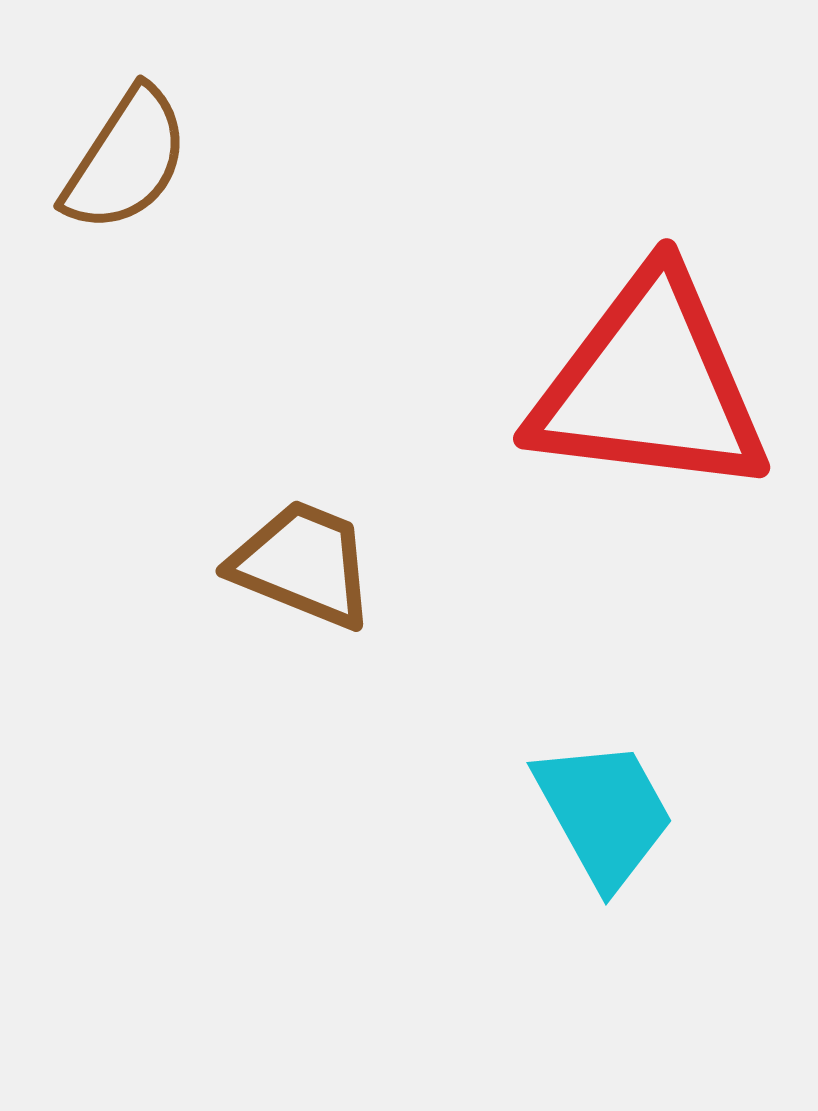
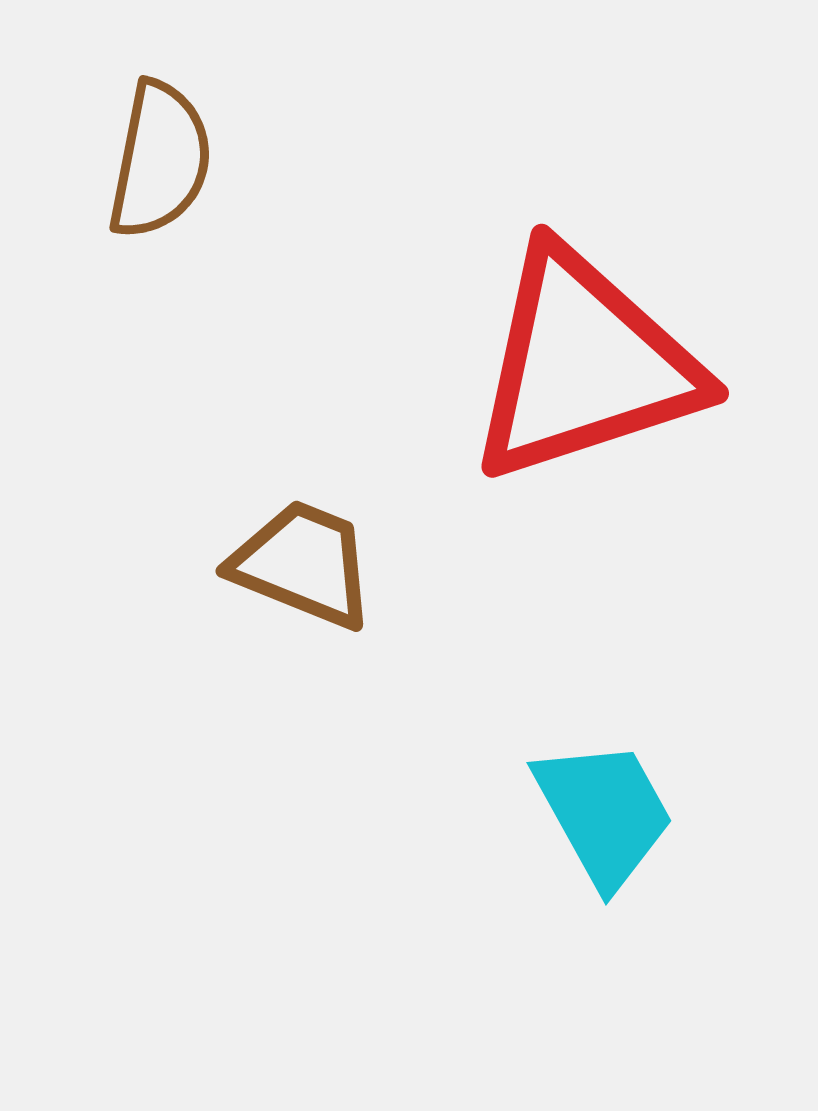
brown semicircle: moved 34 px right; rotated 22 degrees counterclockwise
red triangle: moved 66 px left, 20 px up; rotated 25 degrees counterclockwise
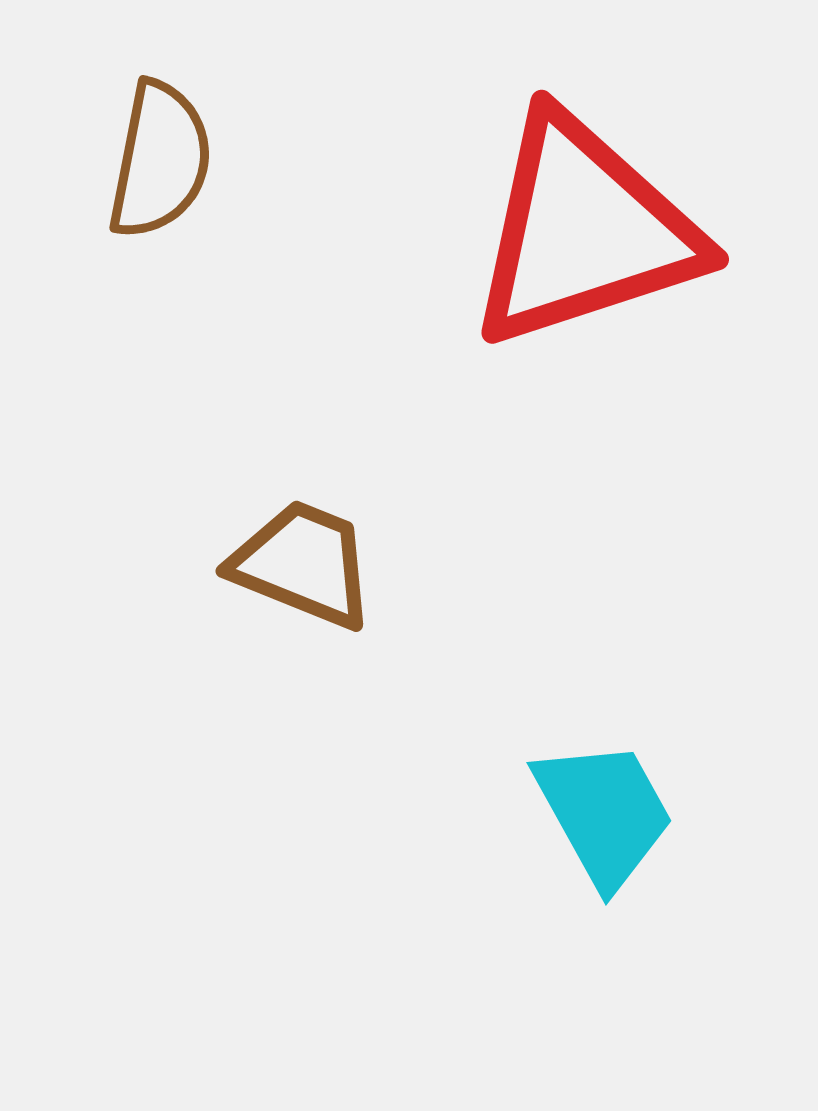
red triangle: moved 134 px up
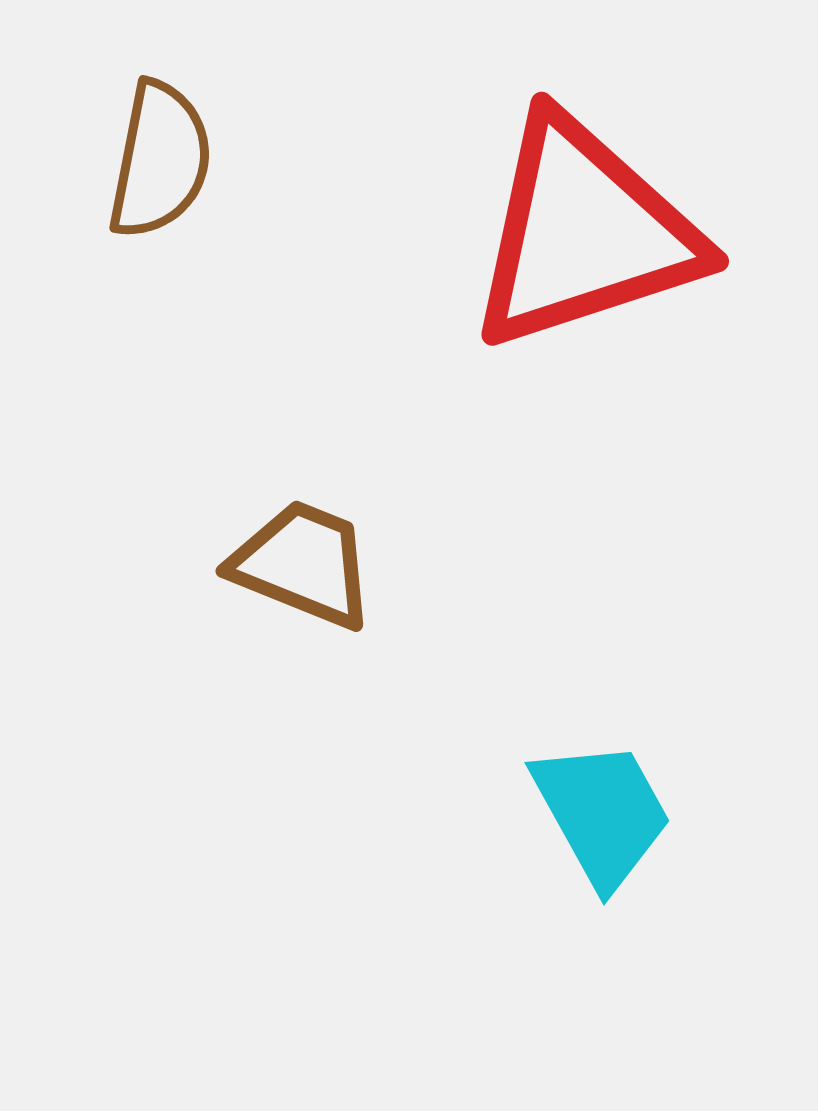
red triangle: moved 2 px down
cyan trapezoid: moved 2 px left
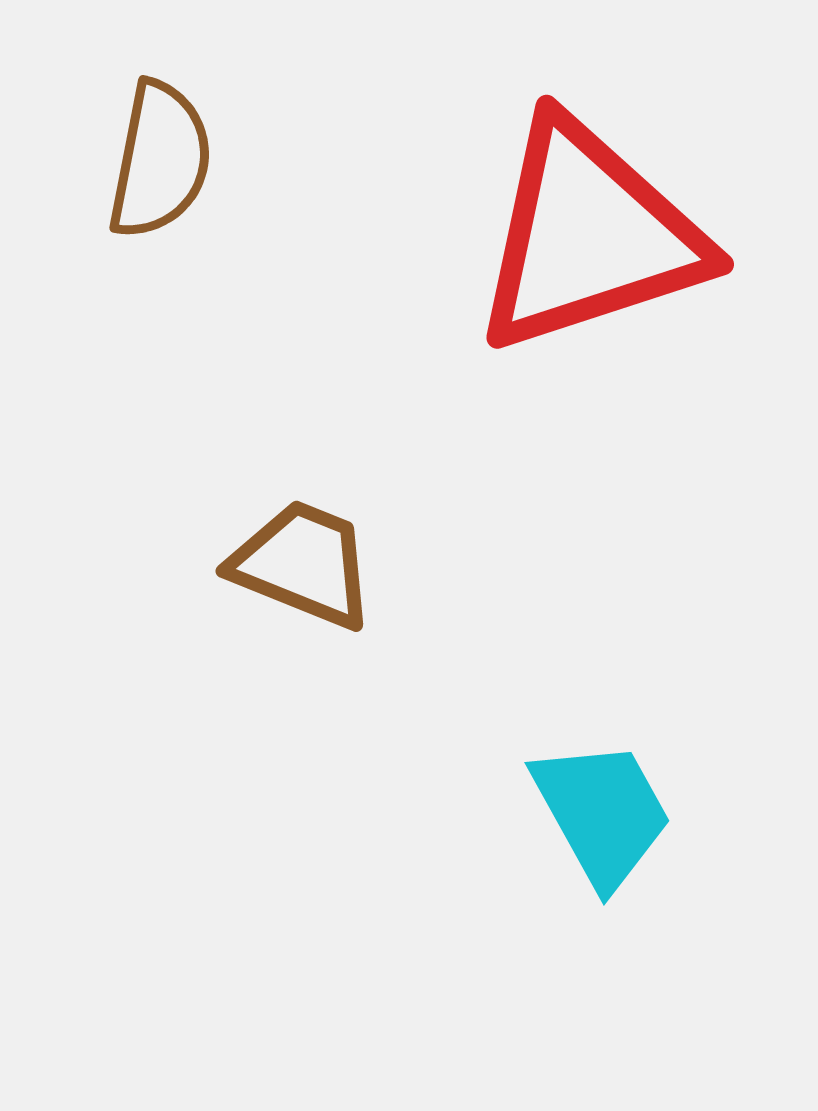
red triangle: moved 5 px right, 3 px down
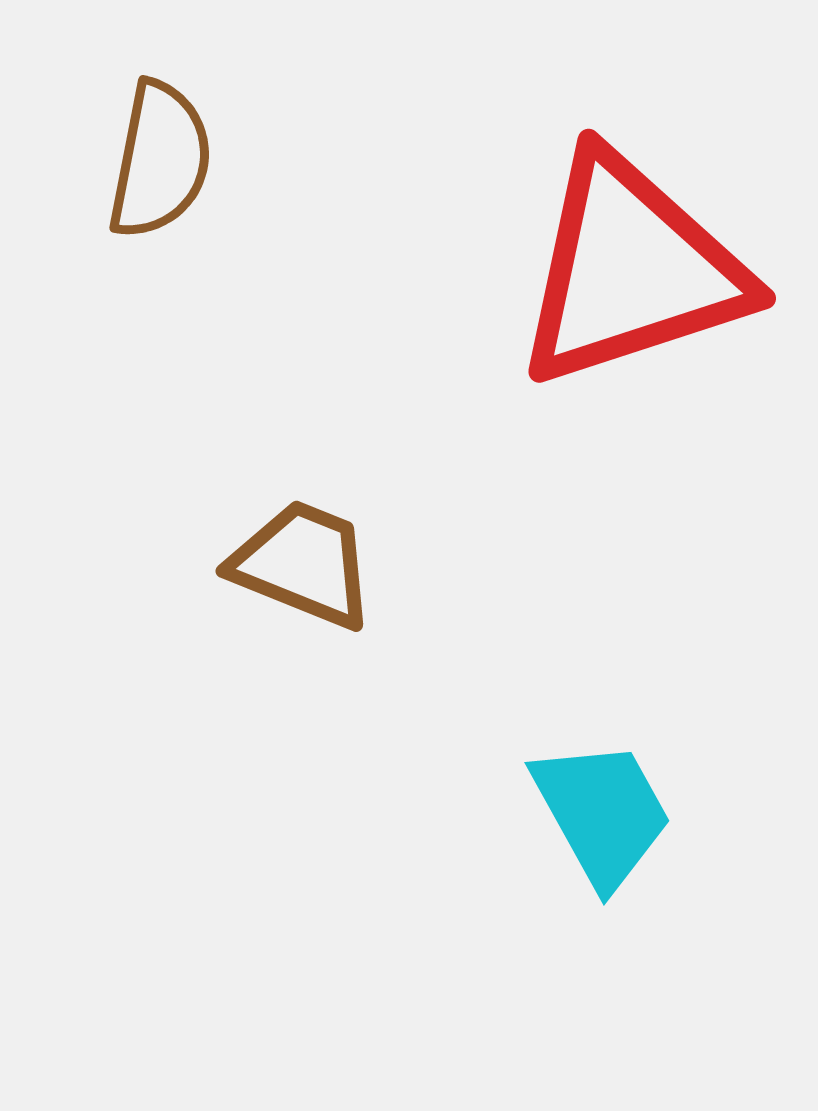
red triangle: moved 42 px right, 34 px down
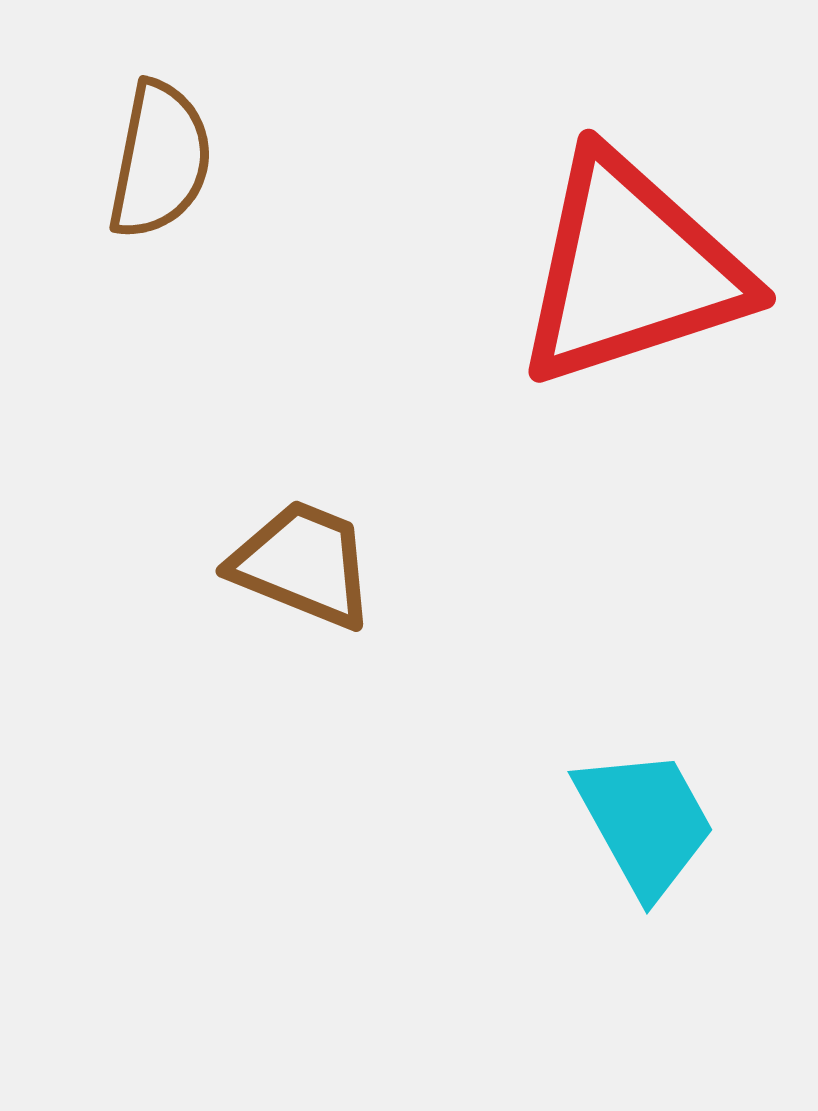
cyan trapezoid: moved 43 px right, 9 px down
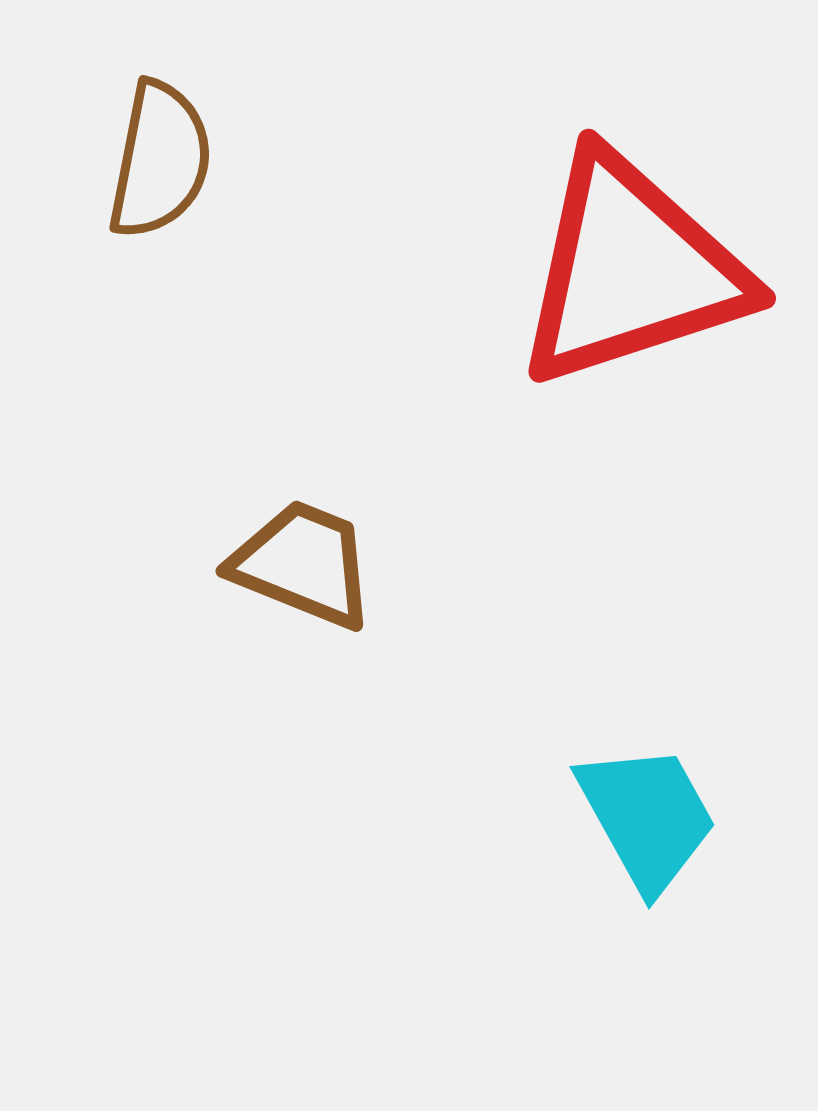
cyan trapezoid: moved 2 px right, 5 px up
